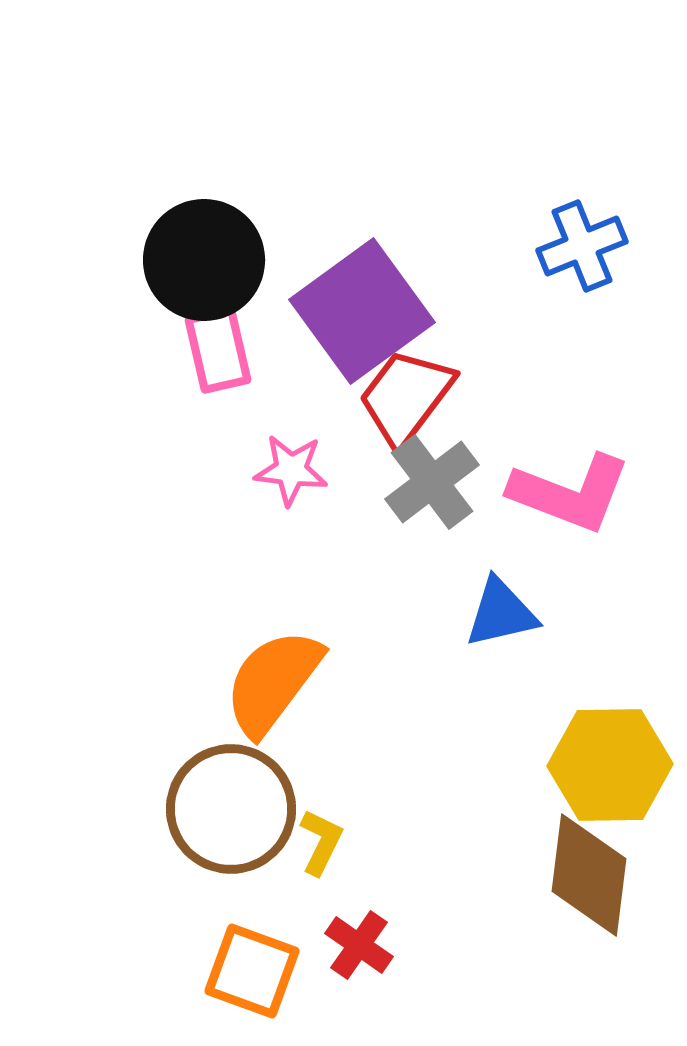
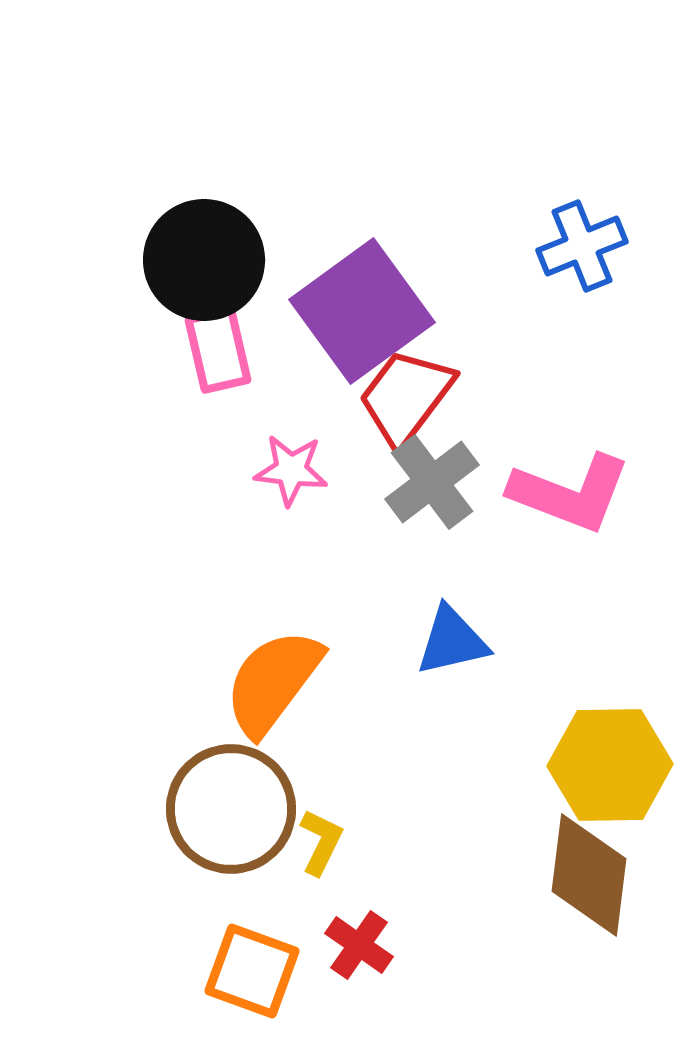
blue triangle: moved 49 px left, 28 px down
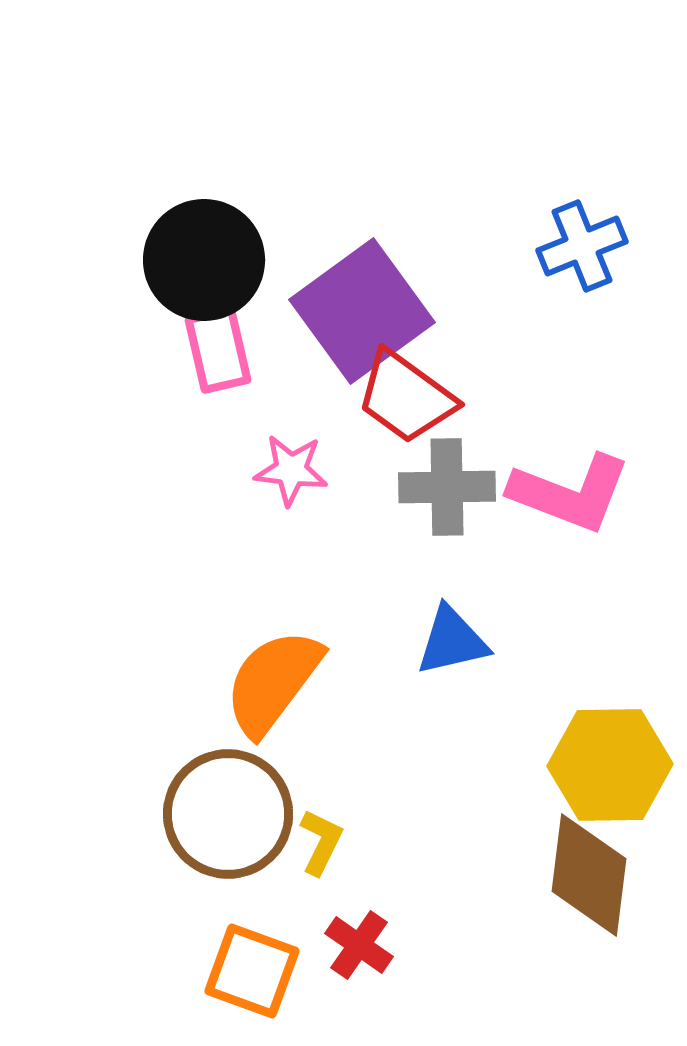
red trapezoid: rotated 91 degrees counterclockwise
gray cross: moved 15 px right, 5 px down; rotated 36 degrees clockwise
brown circle: moved 3 px left, 5 px down
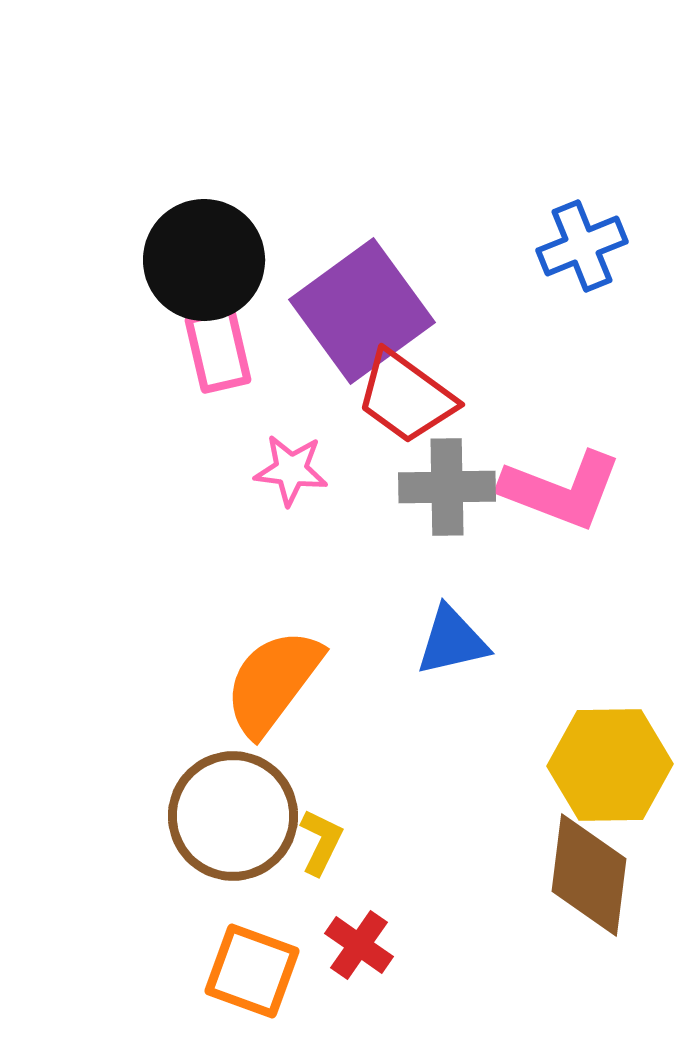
pink L-shape: moved 9 px left, 3 px up
brown circle: moved 5 px right, 2 px down
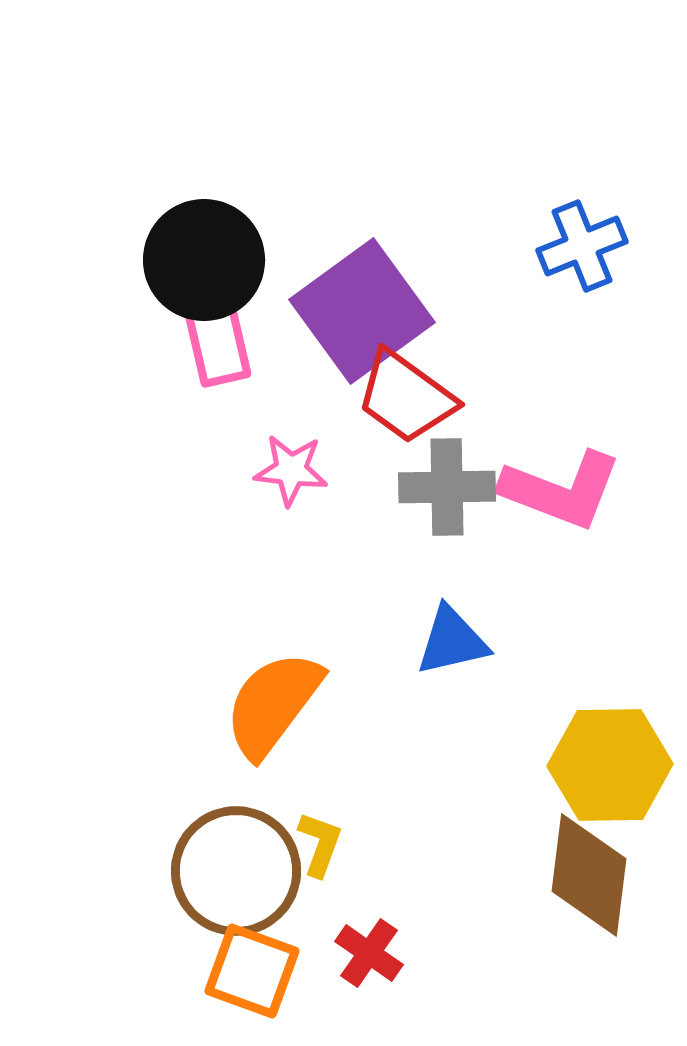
pink rectangle: moved 6 px up
orange semicircle: moved 22 px down
brown circle: moved 3 px right, 55 px down
yellow L-shape: moved 1 px left, 2 px down; rotated 6 degrees counterclockwise
red cross: moved 10 px right, 8 px down
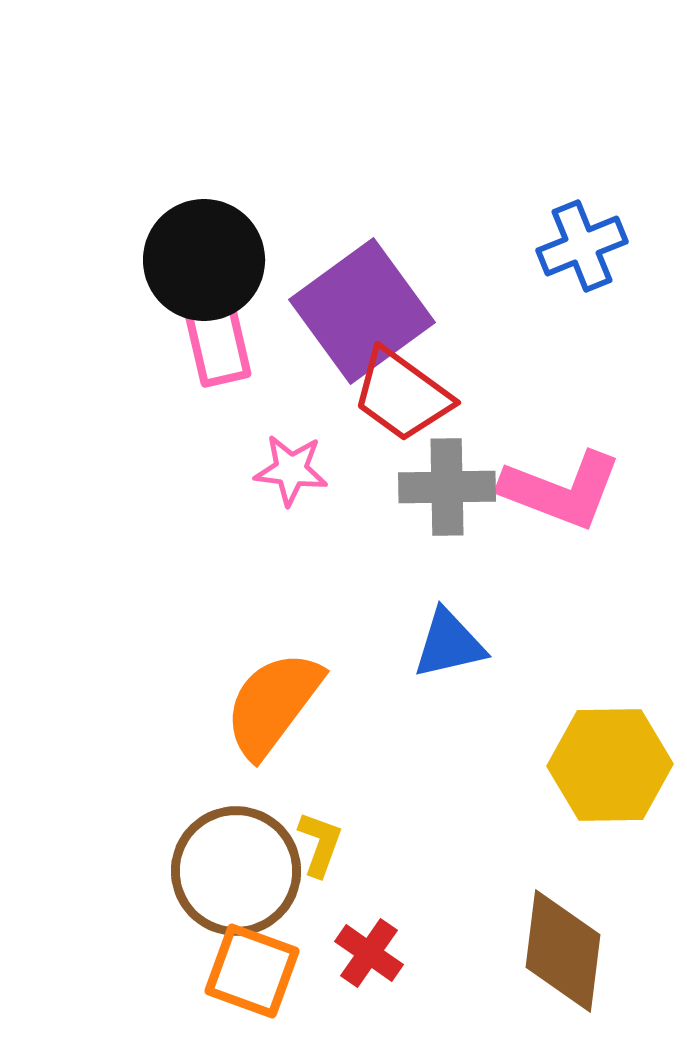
red trapezoid: moved 4 px left, 2 px up
blue triangle: moved 3 px left, 3 px down
brown diamond: moved 26 px left, 76 px down
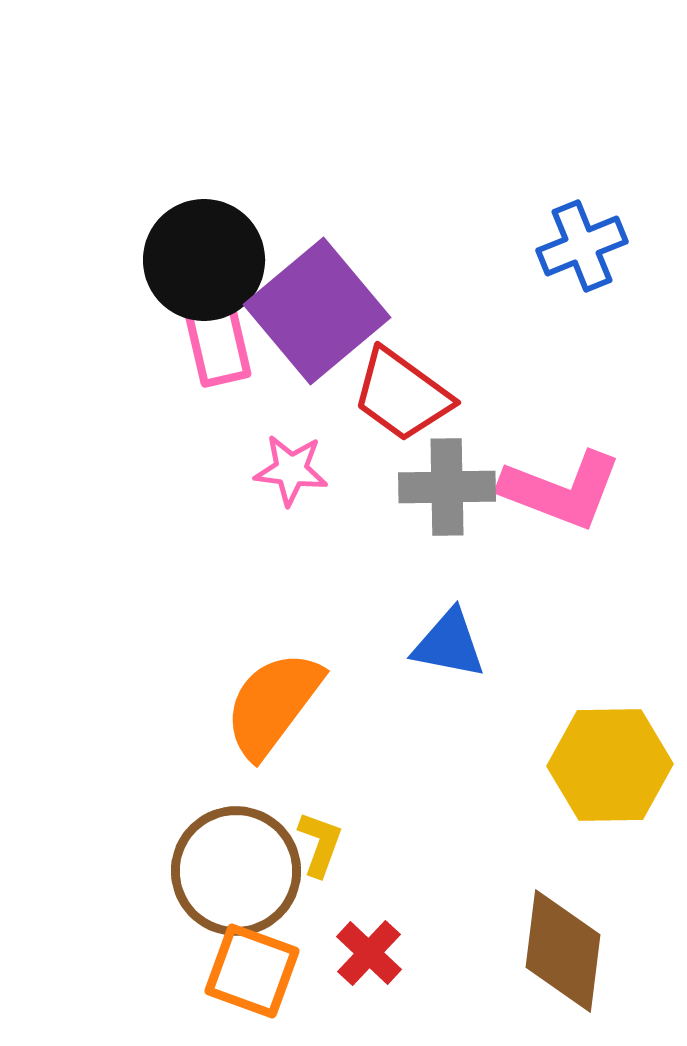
purple square: moved 45 px left; rotated 4 degrees counterclockwise
blue triangle: rotated 24 degrees clockwise
red cross: rotated 8 degrees clockwise
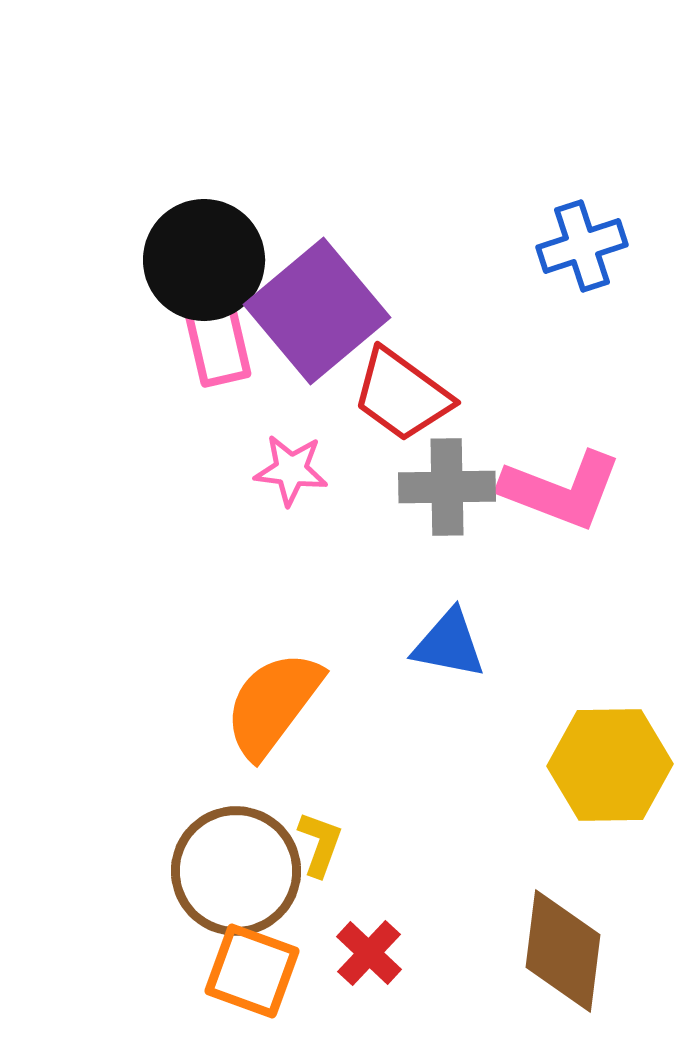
blue cross: rotated 4 degrees clockwise
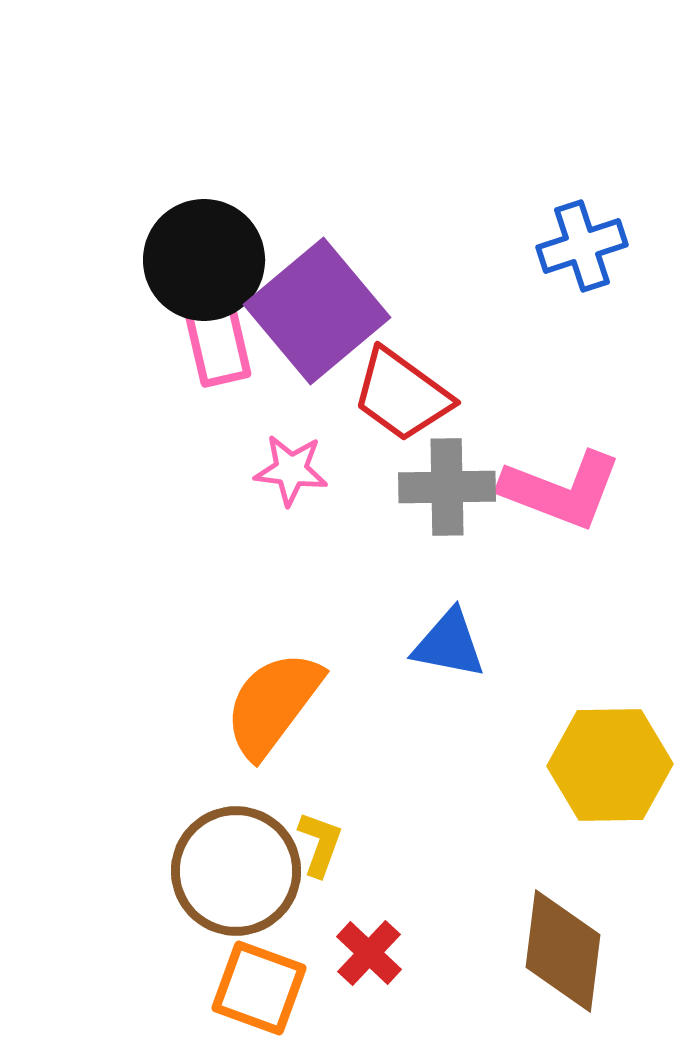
orange square: moved 7 px right, 17 px down
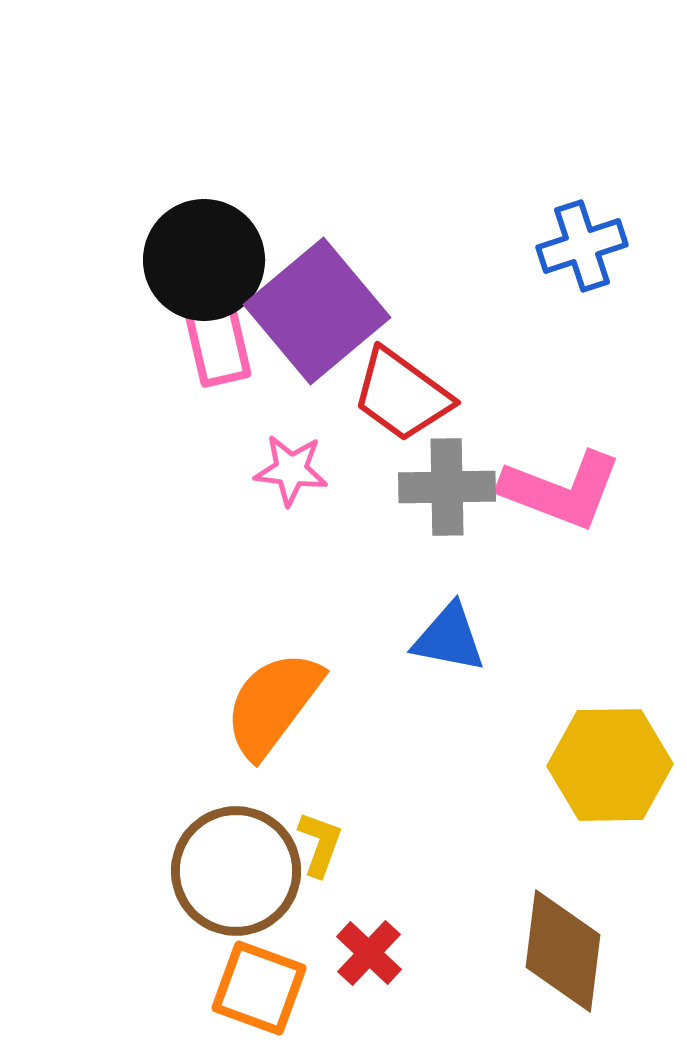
blue triangle: moved 6 px up
